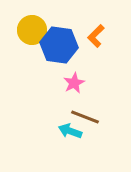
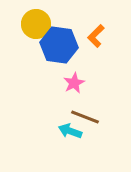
yellow circle: moved 4 px right, 6 px up
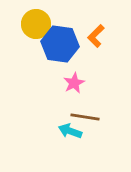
blue hexagon: moved 1 px right, 1 px up
brown line: rotated 12 degrees counterclockwise
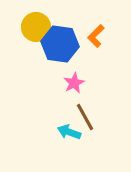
yellow circle: moved 3 px down
brown line: rotated 52 degrees clockwise
cyan arrow: moved 1 px left, 1 px down
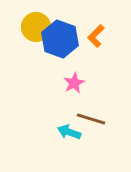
blue hexagon: moved 5 px up; rotated 12 degrees clockwise
brown line: moved 6 px right, 2 px down; rotated 44 degrees counterclockwise
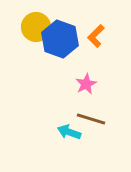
pink star: moved 12 px right, 1 px down
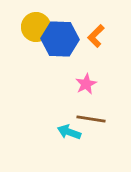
blue hexagon: rotated 18 degrees counterclockwise
brown line: rotated 8 degrees counterclockwise
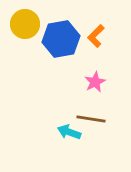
yellow circle: moved 11 px left, 3 px up
blue hexagon: moved 1 px right; rotated 12 degrees counterclockwise
pink star: moved 9 px right, 2 px up
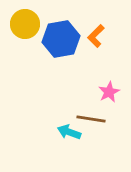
pink star: moved 14 px right, 10 px down
